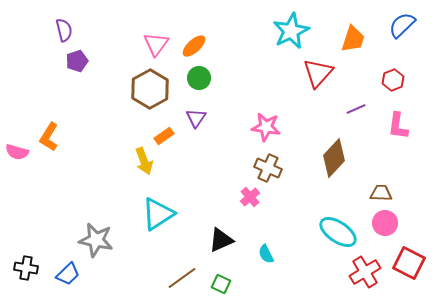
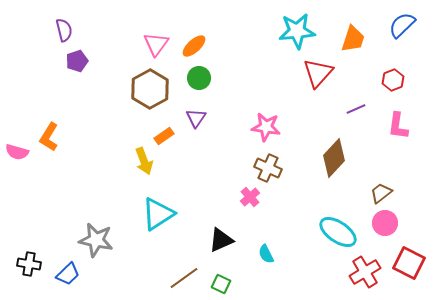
cyan star: moved 6 px right; rotated 21 degrees clockwise
brown trapezoid: rotated 40 degrees counterclockwise
black cross: moved 3 px right, 4 px up
brown line: moved 2 px right
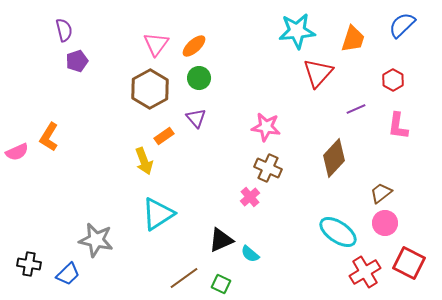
red hexagon: rotated 10 degrees counterclockwise
purple triangle: rotated 15 degrees counterclockwise
pink semicircle: rotated 40 degrees counterclockwise
cyan semicircle: moved 16 px left; rotated 24 degrees counterclockwise
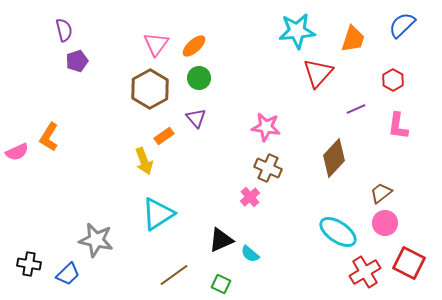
brown line: moved 10 px left, 3 px up
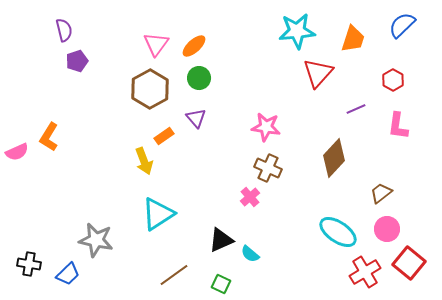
pink circle: moved 2 px right, 6 px down
red square: rotated 12 degrees clockwise
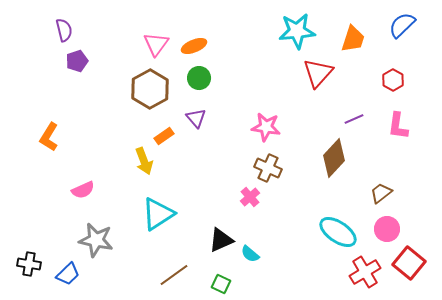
orange ellipse: rotated 20 degrees clockwise
purple line: moved 2 px left, 10 px down
pink semicircle: moved 66 px right, 38 px down
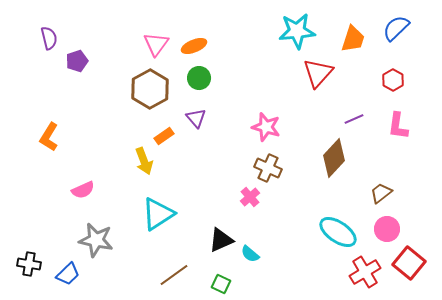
blue semicircle: moved 6 px left, 3 px down
purple semicircle: moved 15 px left, 8 px down
pink star: rotated 8 degrees clockwise
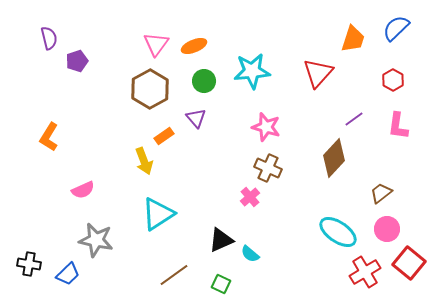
cyan star: moved 45 px left, 40 px down
green circle: moved 5 px right, 3 px down
purple line: rotated 12 degrees counterclockwise
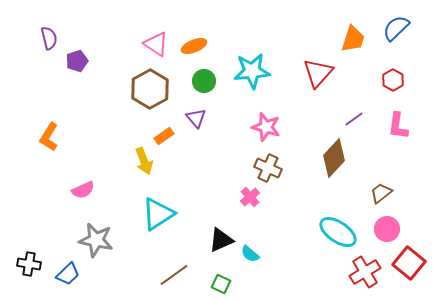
pink triangle: rotated 32 degrees counterclockwise
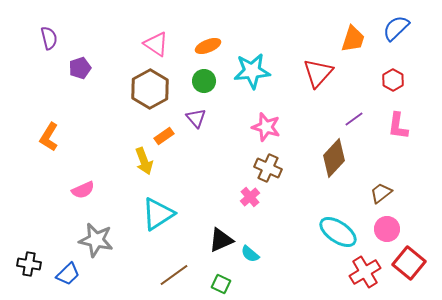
orange ellipse: moved 14 px right
purple pentagon: moved 3 px right, 7 px down
